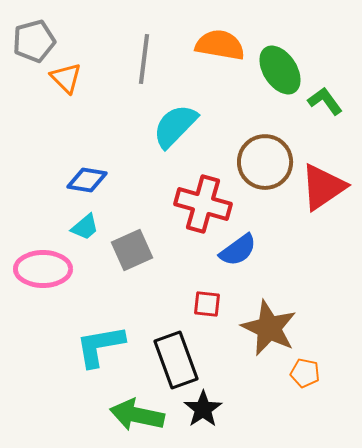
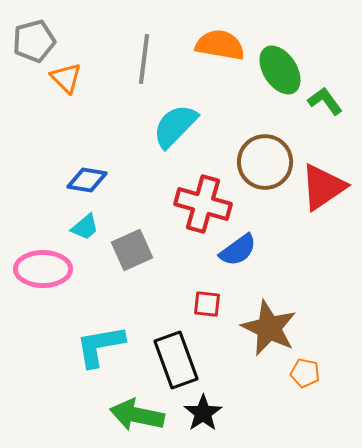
black star: moved 4 px down
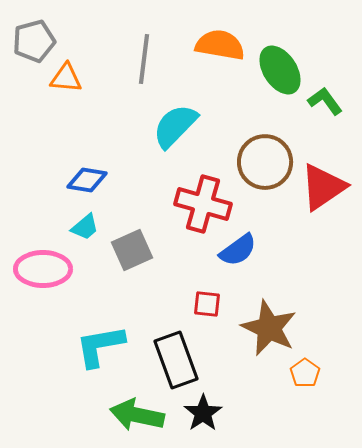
orange triangle: rotated 40 degrees counterclockwise
orange pentagon: rotated 24 degrees clockwise
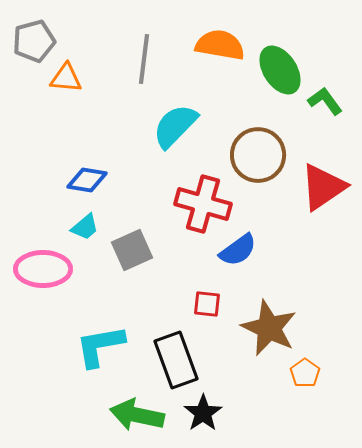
brown circle: moved 7 px left, 7 px up
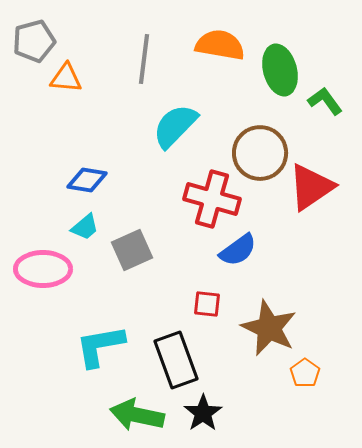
green ellipse: rotated 18 degrees clockwise
brown circle: moved 2 px right, 2 px up
red triangle: moved 12 px left
red cross: moved 9 px right, 5 px up
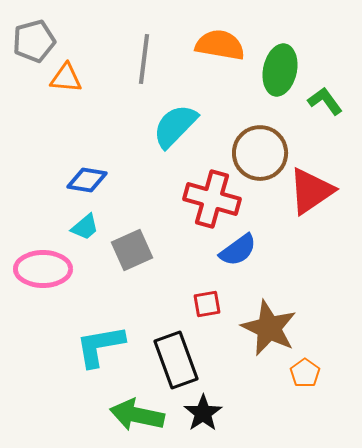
green ellipse: rotated 27 degrees clockwise
red triangle: moved 4 px down
red square: rotated 16 degrees counterclockwise
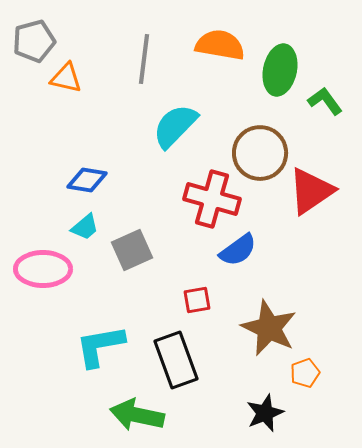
orange triangle: rotated 8 degrees clockwise
red square: moved 10 px left, 4 px up
orange pentagon: rotated 16 degrees clockwise
black star: moved 62 px right; rotated 12 degrees clockwise
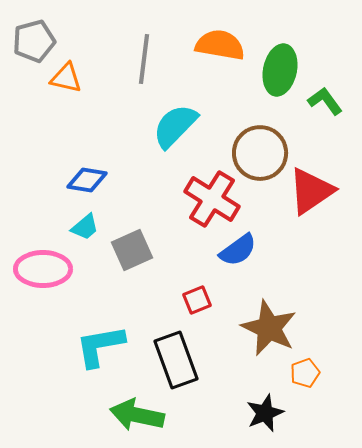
red cross: rotated 16 degrees clockwise
red square: rotated 12 degrees counterclockwise
